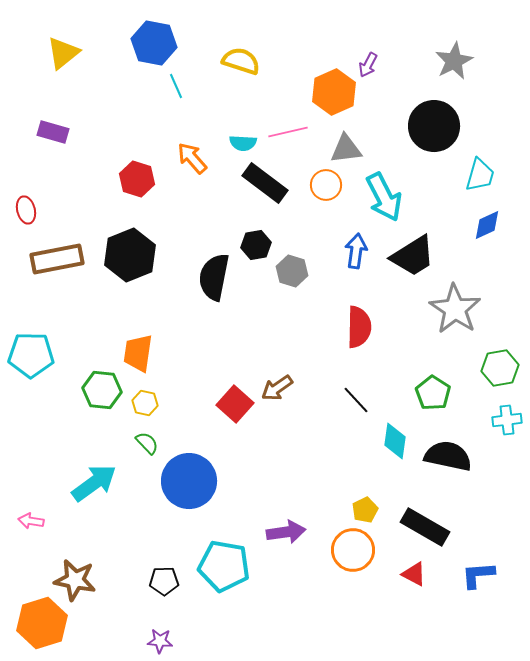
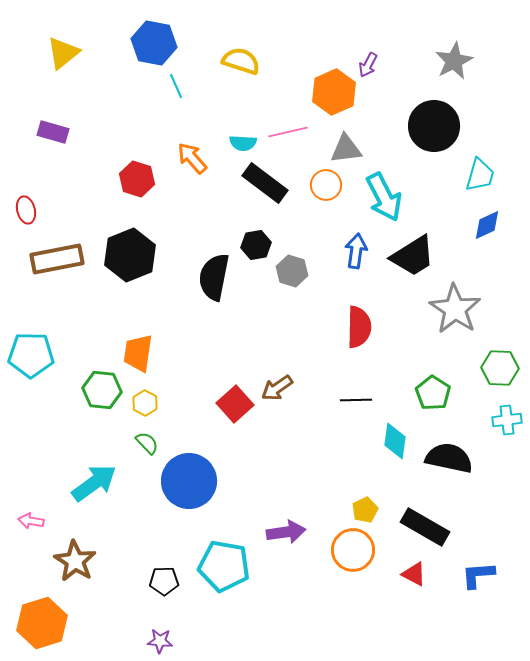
green hexagon at (500, 368): rotated 12 degrees clockwise
black line at (356, 400): rotated 48 degrees counterclockwise
yellow hexagon at (145, 403): rotated 15 degrees clockwise
red square at (235, 404): rotated 6 degrees clockwise
black semicircle at (448, 456): moved 1 px right, 2 px down
brown star at (75, 580): moved 19 px up; rotated 21 degrees clockwise
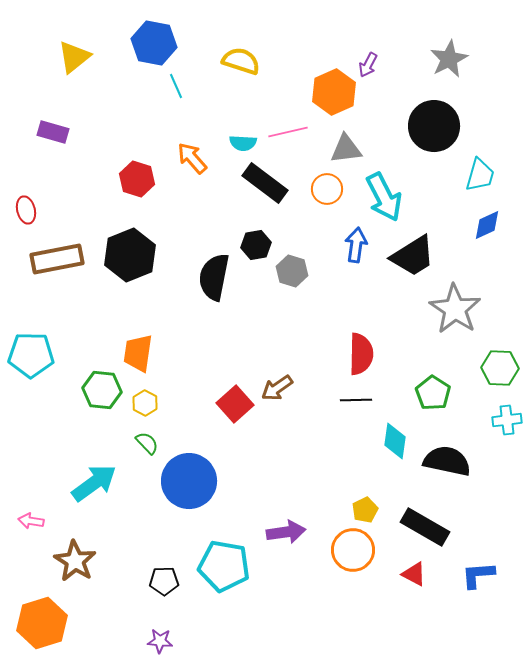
yellow triangle at (63, 53): moved 11 px right, 4 px down
gray star at (454, 61): moved 5 px left, 2 px up
orange circle at (326, 185): moved 1 px right, 4 px down
blue arrow at (356, 251): moved 6 px up
red semicircle at (359, 327): moved 2 px right, 27 px down
black semicircle at (449, 458): moved 2 px left, 3 px down
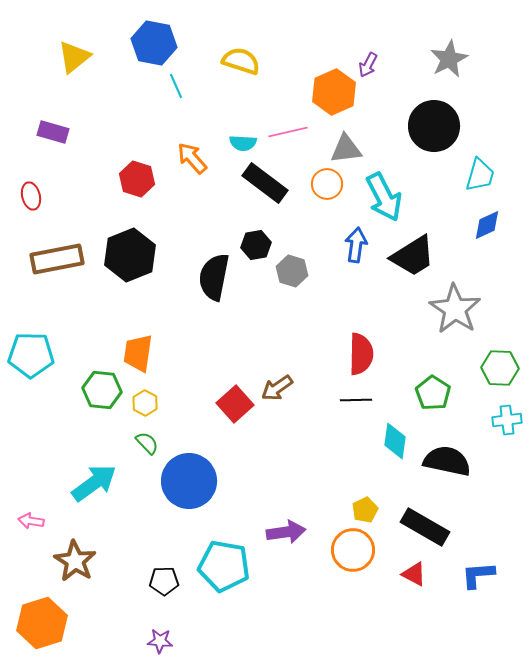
orange circle at (327, 189): moved 5 px up
red ellipse at (26, 210): moved 5 px right, 14 px up
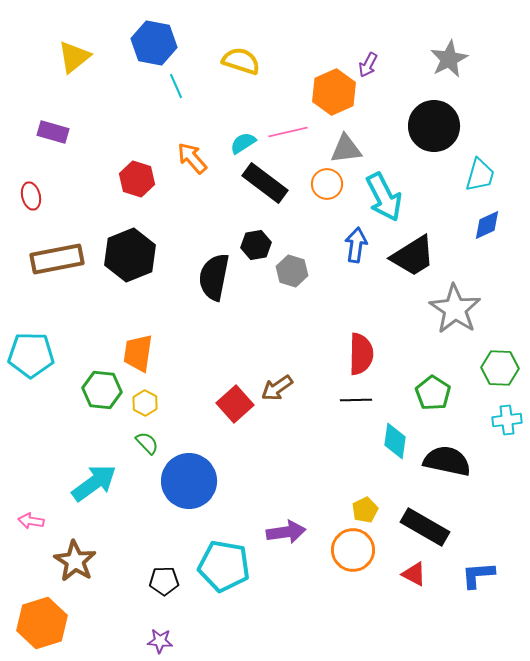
cyan semicircle at (243, 143): rotated 144 degrees clockwise
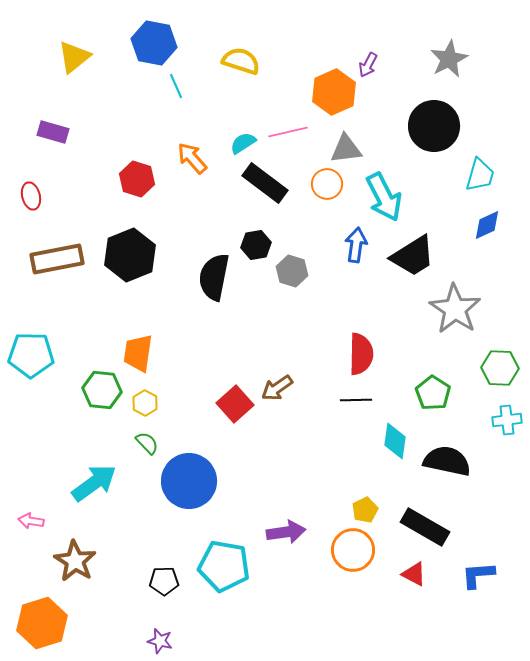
purple star at (160, 641): rotated 10 degrees clockwise
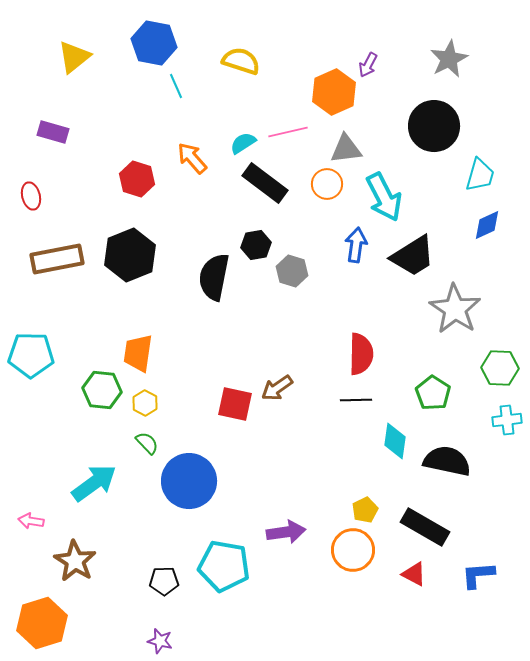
red square at (235, 404): rotated 36 degrees counterclockwise
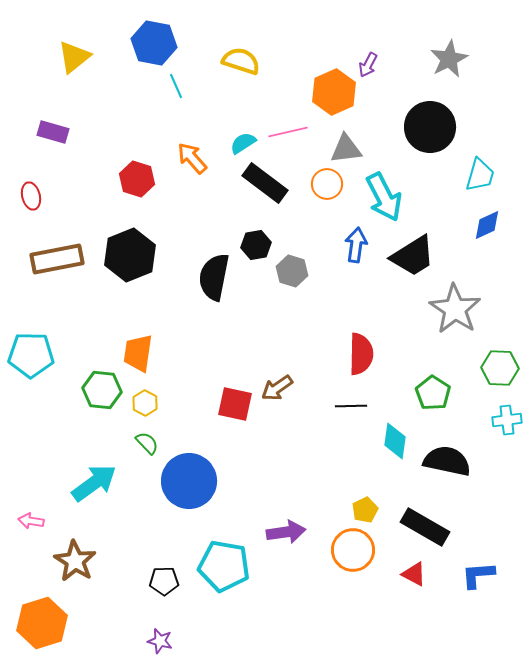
black circle at (434, 126): moved 4 px left, 1 px down
black line at (356, 400): moved 5 px left, 6 px down
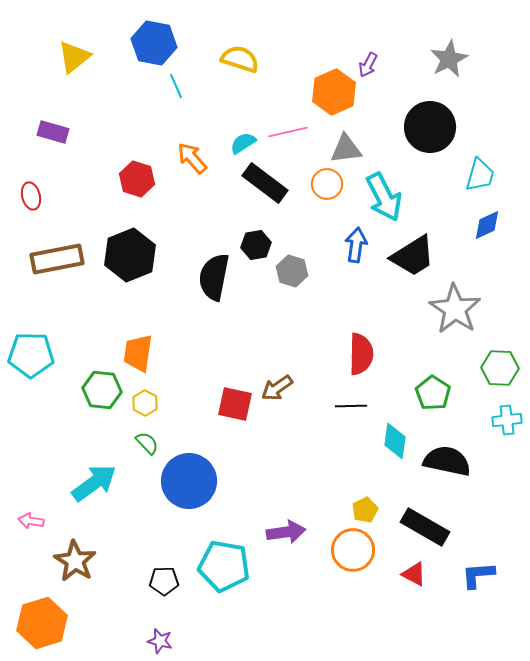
yellow semicircle at (241, 61): moved 1 px left, 2 px up
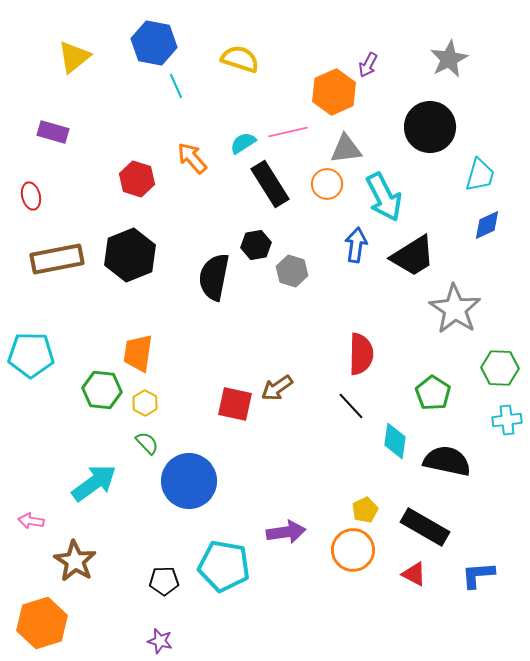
black rectangle at (265, 183): moved 5 px right, 1 px down; rotated 21 degrees clockwise
black line at (351, 406): rotated 48 degrees clockwise
